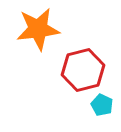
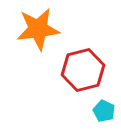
cyan pentagon: moved 2 px right, 6 px down
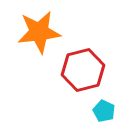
orange star: moved 1 px right, 3 px down
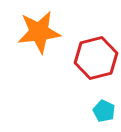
red hexagon: moved 13 px right, 12 px up
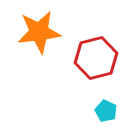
cyan pentagon: moved 2 px right
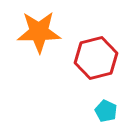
orange star: rotated 6 degrees clockwise
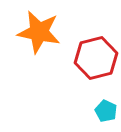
orange star: rotated 12 degrees clockwise
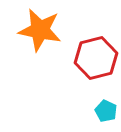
orange star: moved 1 px right, 2 px up
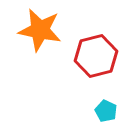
red hexagon: moved 2 px up
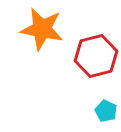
orange star: moved 2 px right, 1 px up
